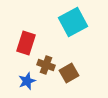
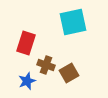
cyan square: rotated 16 degrees clockwise
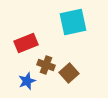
red rectangle: rotated 50 degrees clockwise
brown square: rotated 12 degrees counterclockwise
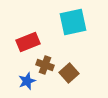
red rectangle: moved 2 px right, 1 px up
brown cross: moved 1 px left
